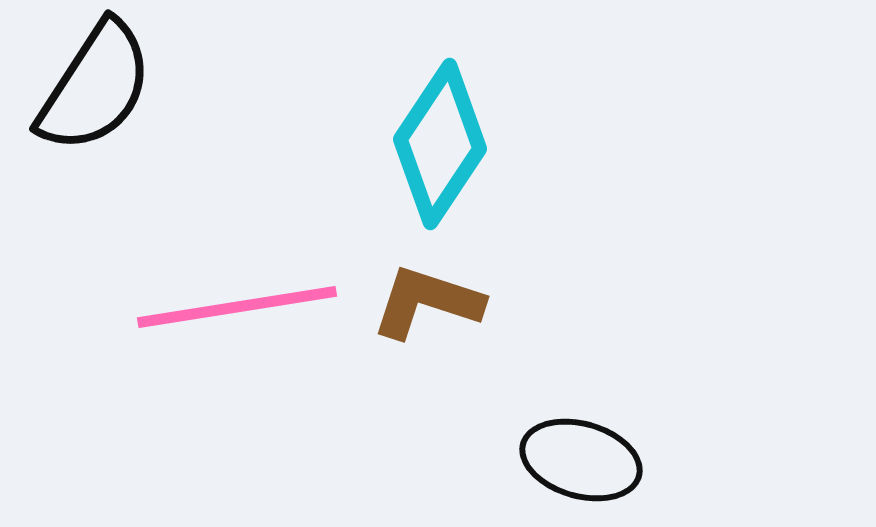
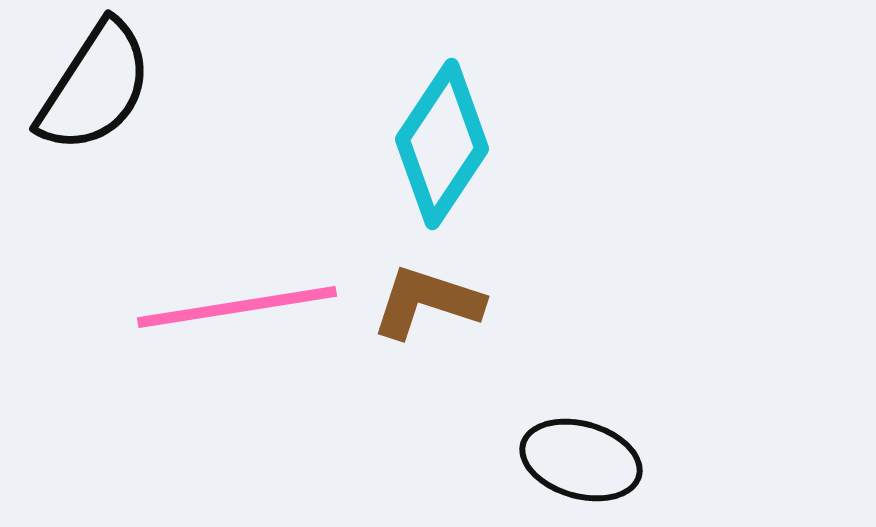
cyan diamond: moved 2 px right
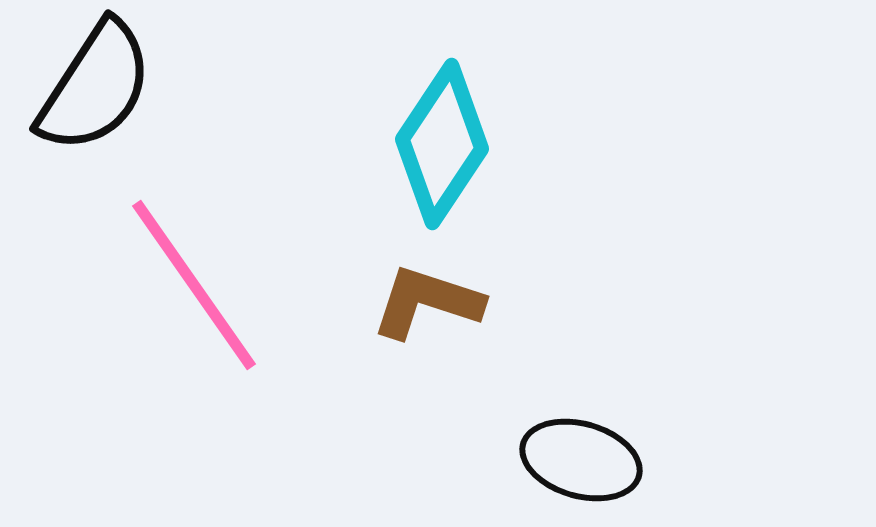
pink line: moved 43 px left, 22 px up; rotated 64 degrees clockwise
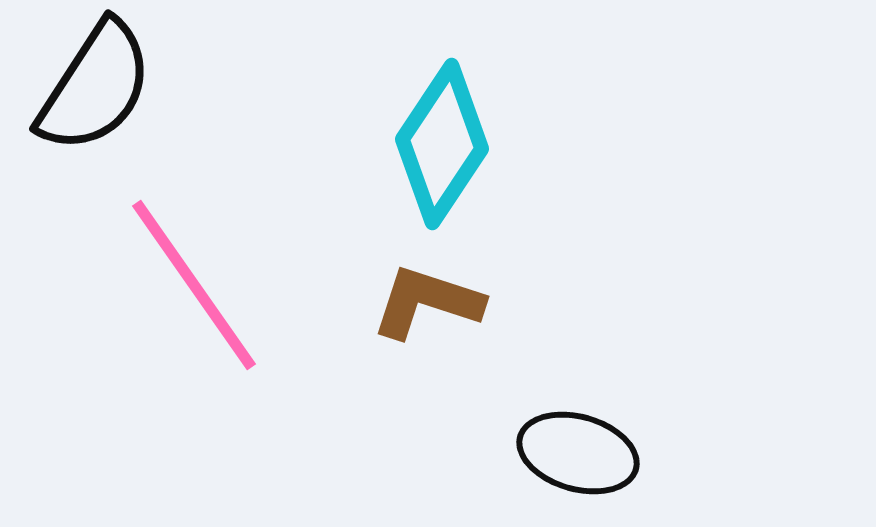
black ellipse: moved 3 px left, 7 px up
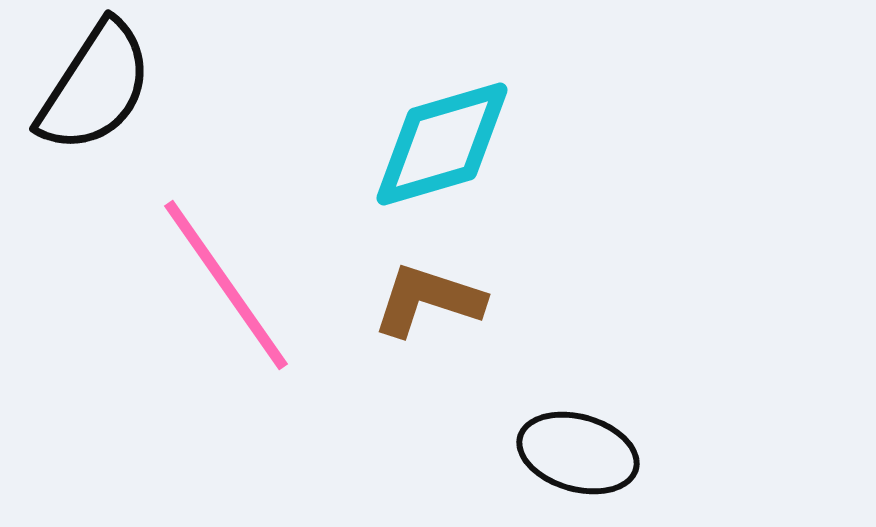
cyan diamond: rotated 40 degrees clockwise
pink line: moved 32 px right
brown L-shape: moved 1 px right, 2 px up
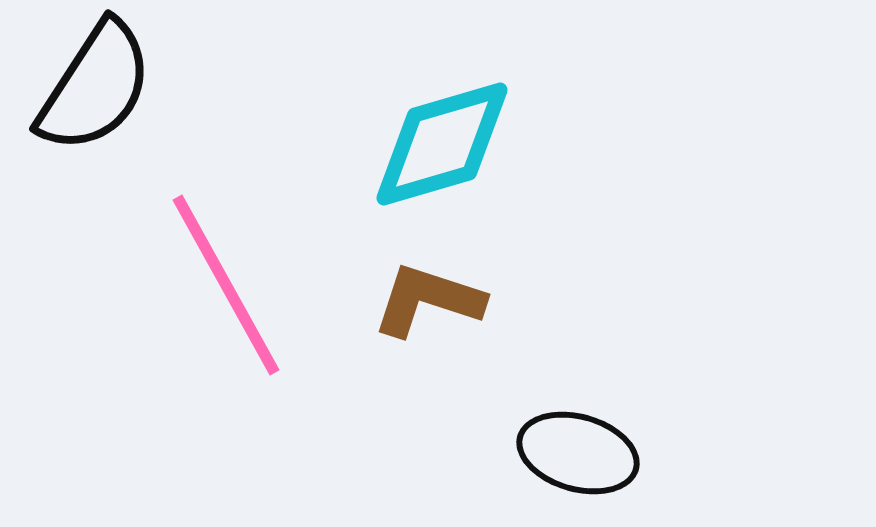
pink line: rotated 6 degrees clockwise
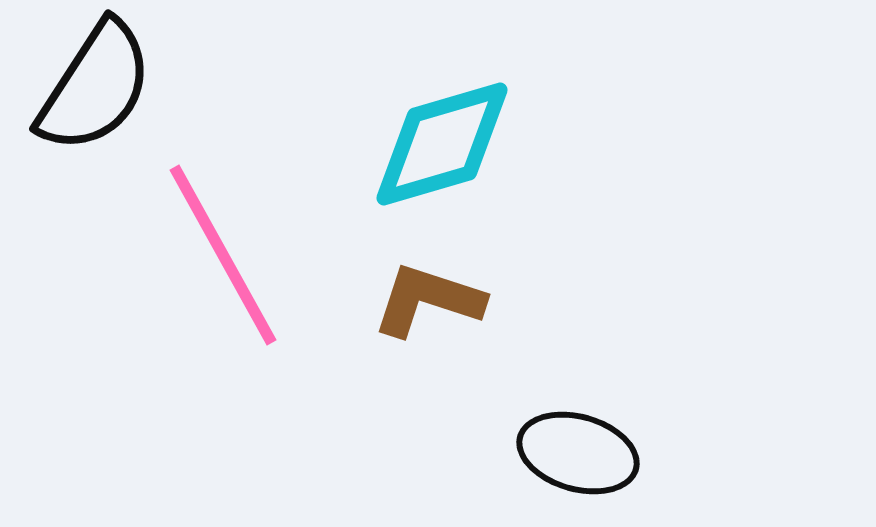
pink line: moved 3 px left, 30 px up
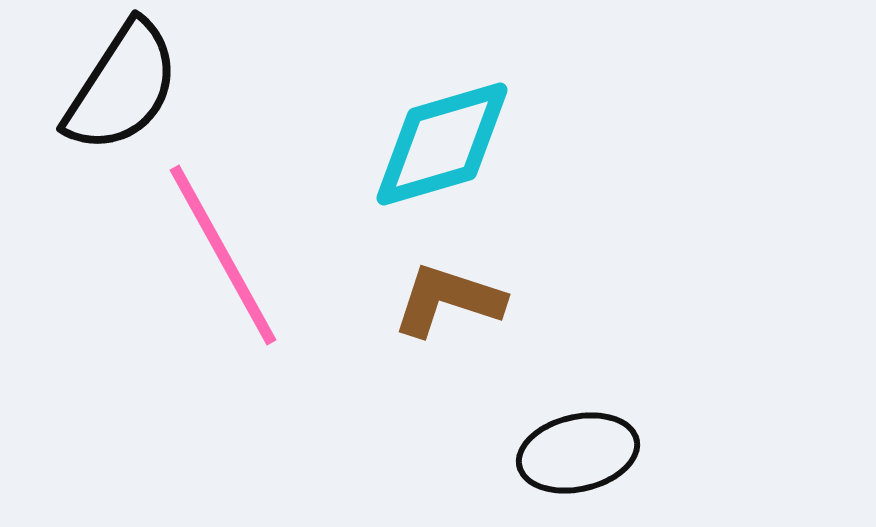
black semicircle: moved 27 px right
brown L-shape: moved 20 px right
black ellipse: rotated 29 degrees counterclockwise
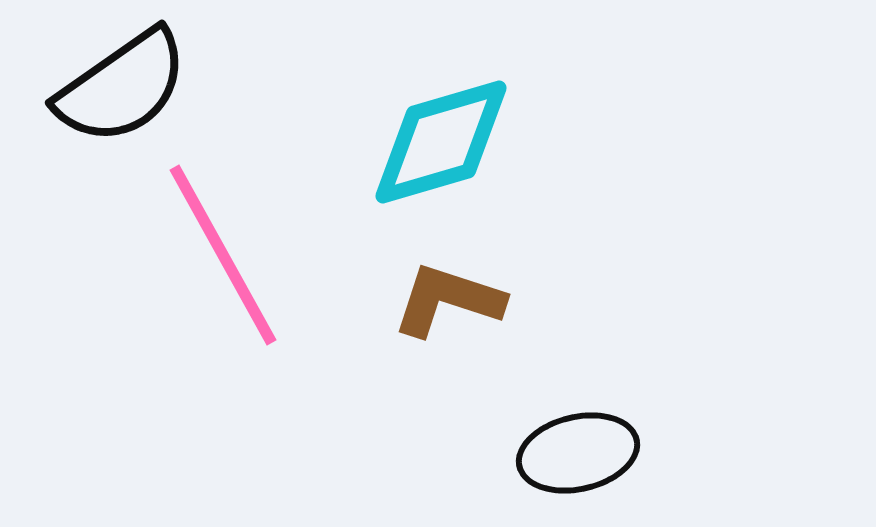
black semicircle: rotated 22 degrees clockwise
cyan diamond: moved 1 px left, 2 px up
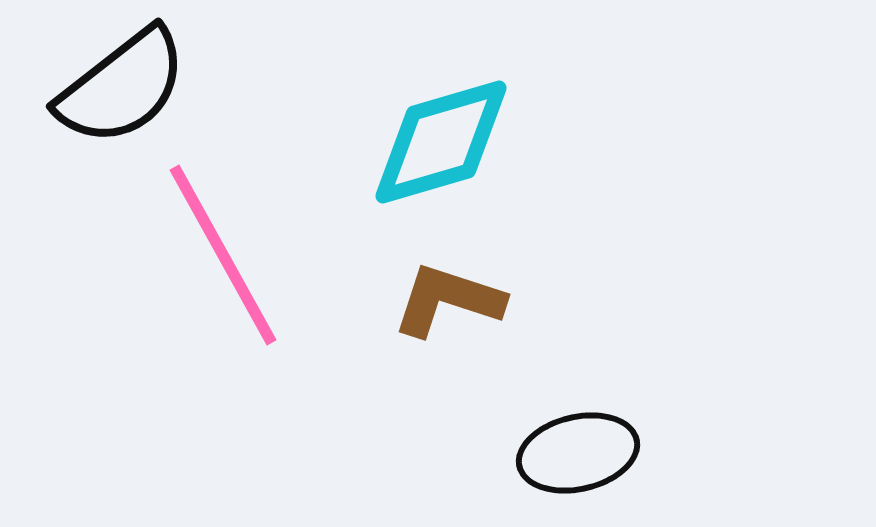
black semicircle: rotated 3 degrees counterclockwise
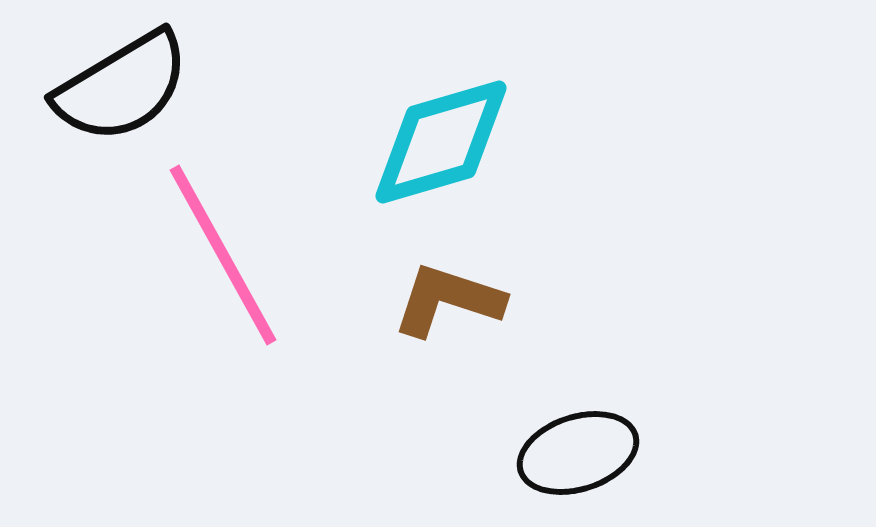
black semicircle: rotated 7 degrees clockwise
black ellipse: rotated 5 degrees counterclockwise
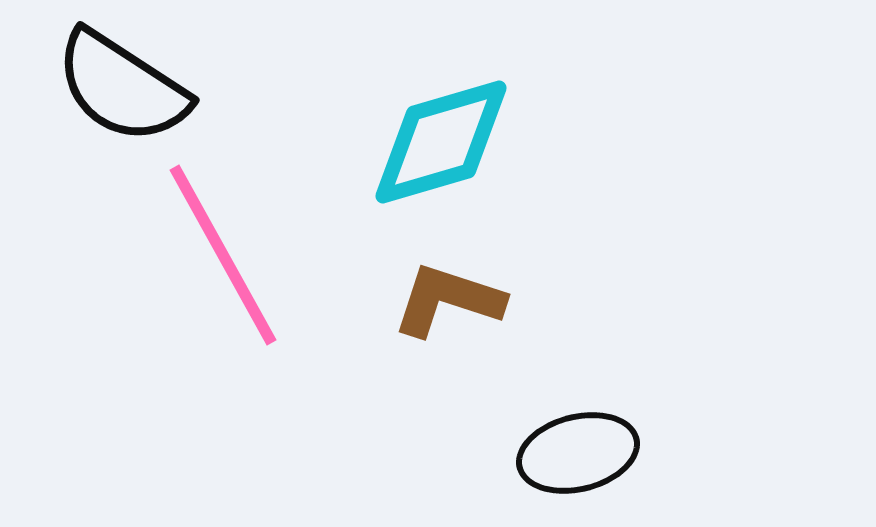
black semicircle: rotated 64 degrees clockwise
black ellipse: rotated 4 degrees clockwise
